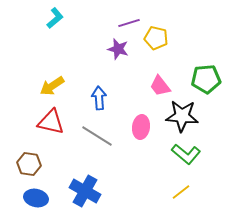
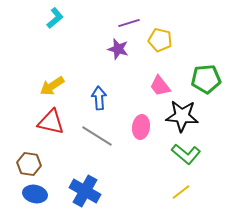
yellow pentagon: moved 4 px right, 2 px down
blue ellipse: moved 1 px left, 4 px up
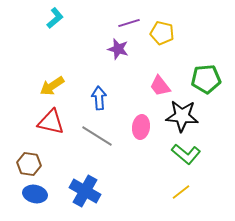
yellow pentagon: moved 2 px right, 7 px up
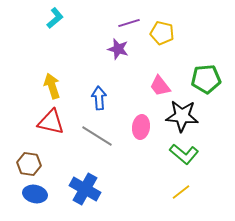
yellow arrow: rotated 105 degrees clockwise
green L-shape: moved 2 px left
blue cross: moved 2 px up
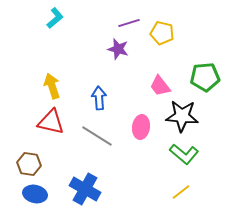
green pentagon: moved 1 px left, 2 px up
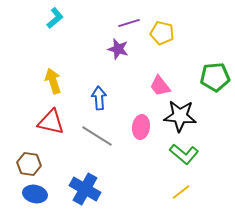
green pentagon: moved 10 px right
yellow arrow: moved 1 px right, 5 px up
black star: moved 2 px left
